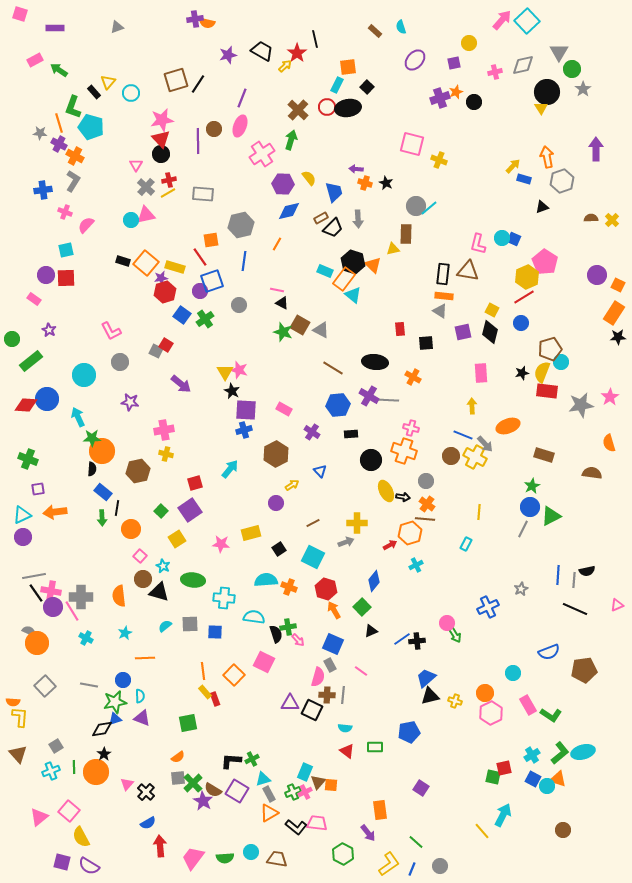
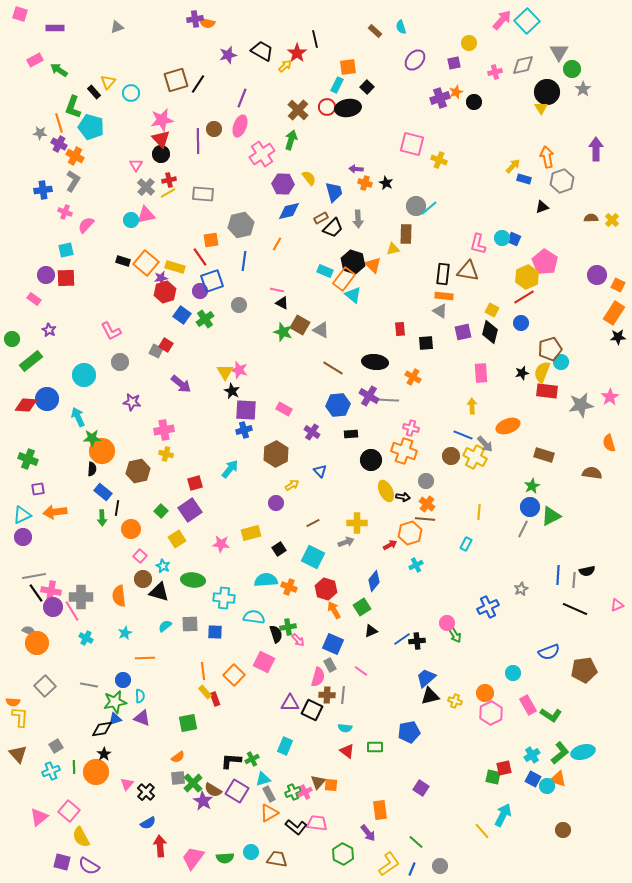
purple star at (130, 402): moved 2 px right
green square at (362, 607): rotated 12 degrees clockwise
cyan rectangle at (305, 772): moved 20 px left, 26 px up
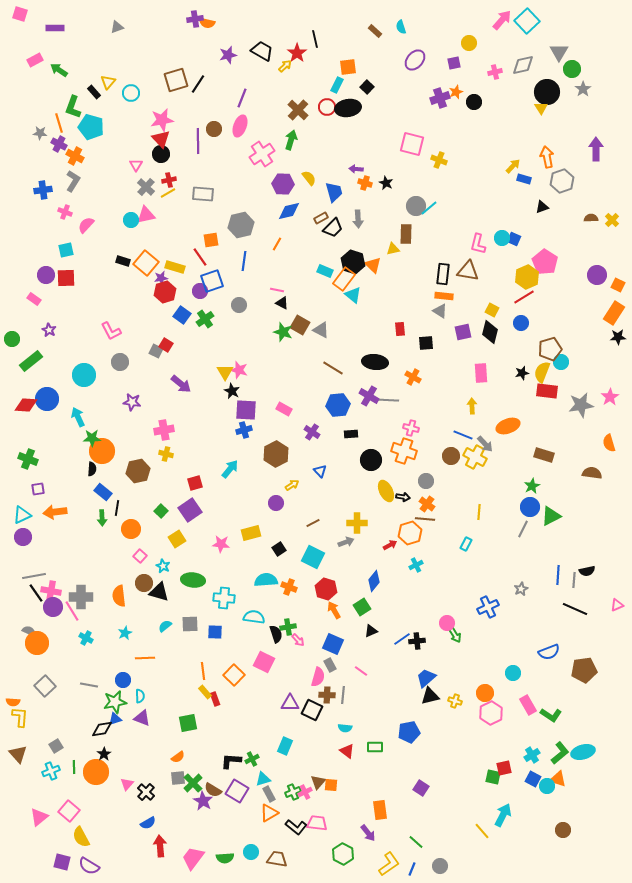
brown circle at (143, 579): moved 1 px right, 4 px down
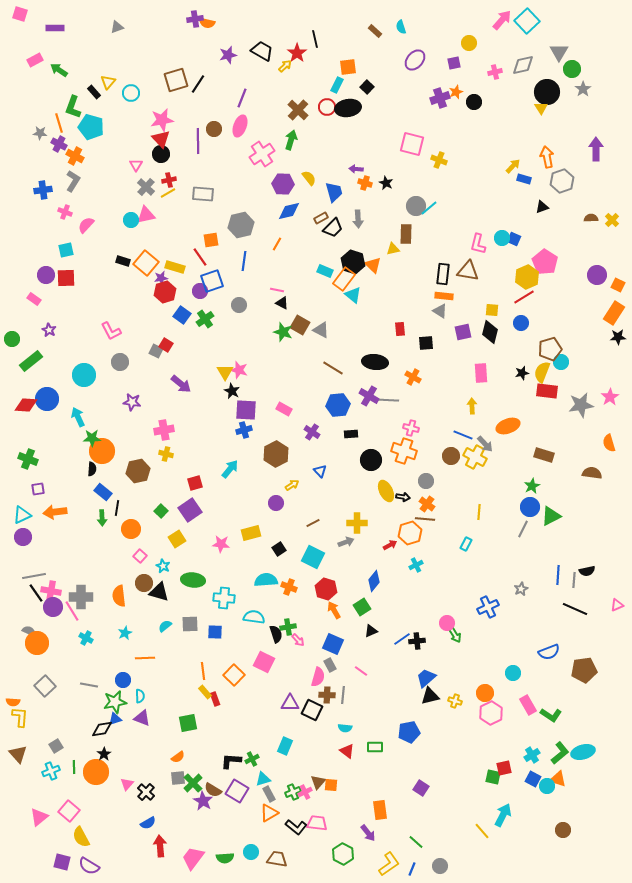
yellow square at (492, 310): rotated 24 degrees counterclockwise
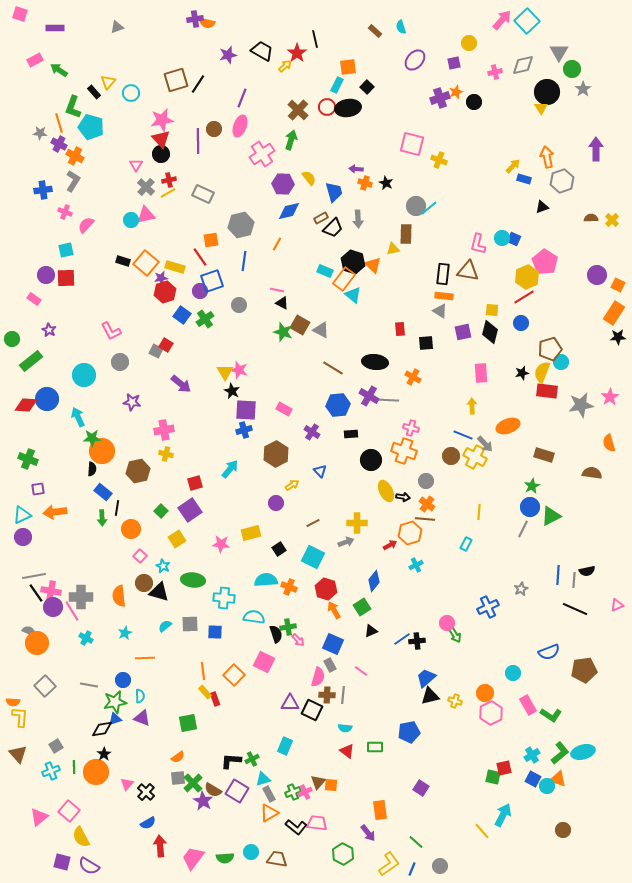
gray rectangle at (203, 194): rotated 20 degrees clockwise
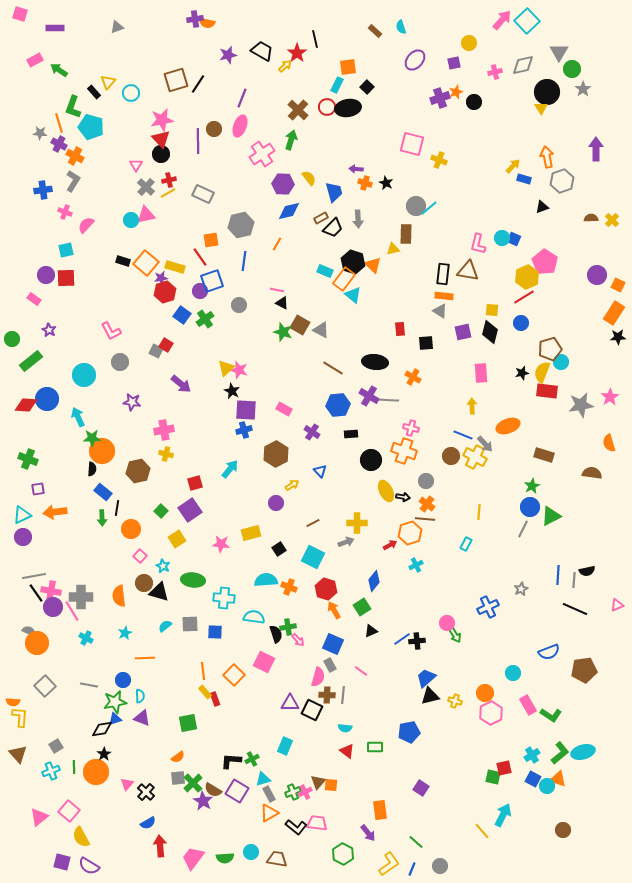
yellow triangle at (225, 372): moved 1 px right, 4 px up; rotated 18 degrees clockwise
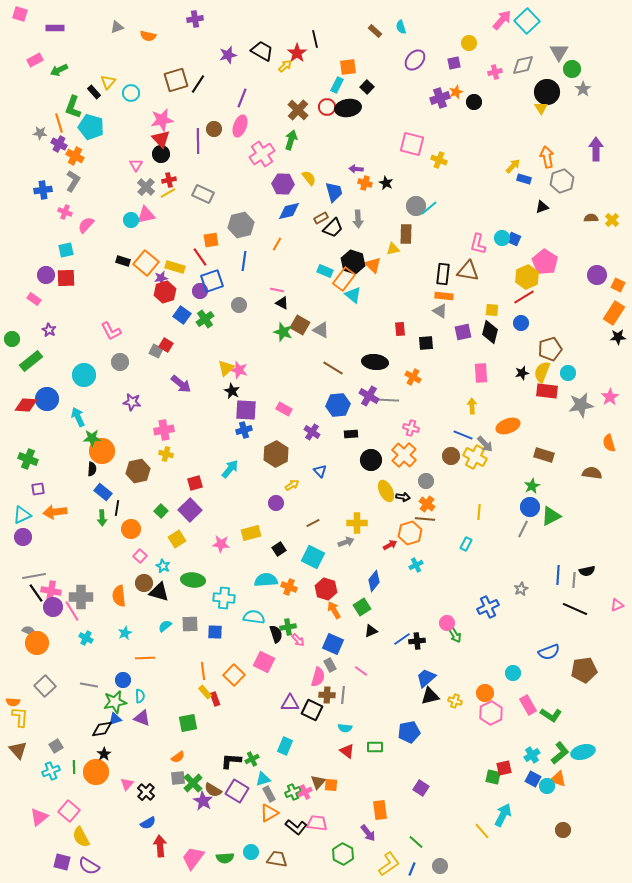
orange semicircle at (207, 23): moved 59 px left, 13 px down
green arrow at (59, 70): rotated 60 degrees counterclockwise
cyan circle at (561, 362): moved 7 px right, 11 px down
orange cross at (404, 451): moved 4 px down; rotated 25 degrees clockwise
purple square at (190, 510): rotated 10 degrees counterclockwise
brown triangle at (18, 754): moved 4 px up
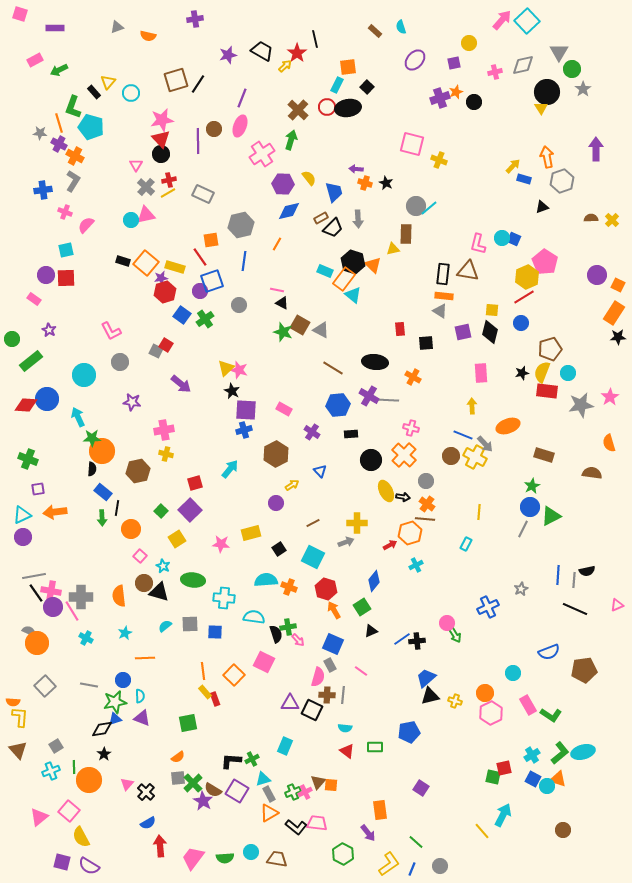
orange circle at (96, 772): moved 7 px left, 8 px down
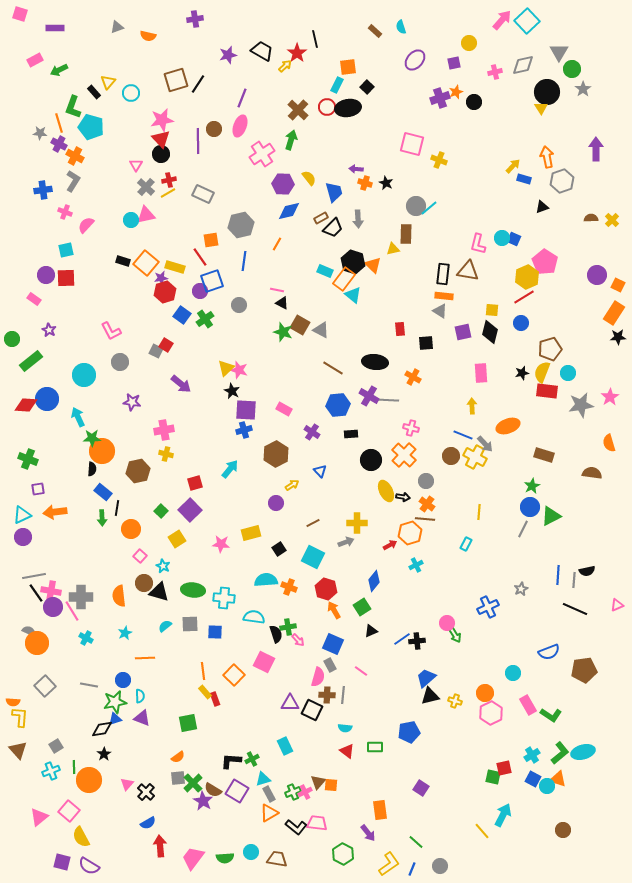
green ellipse at (193, 580): moved 10 px down
cyan rectangle at (285, 746): rotated 48 degrees counterclockwise
